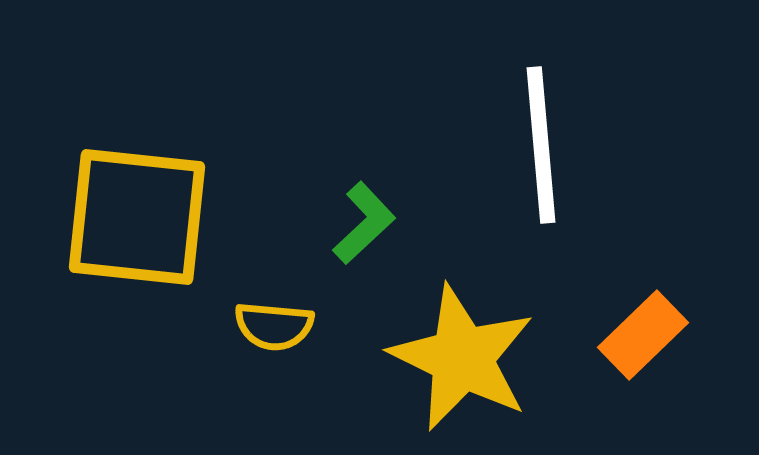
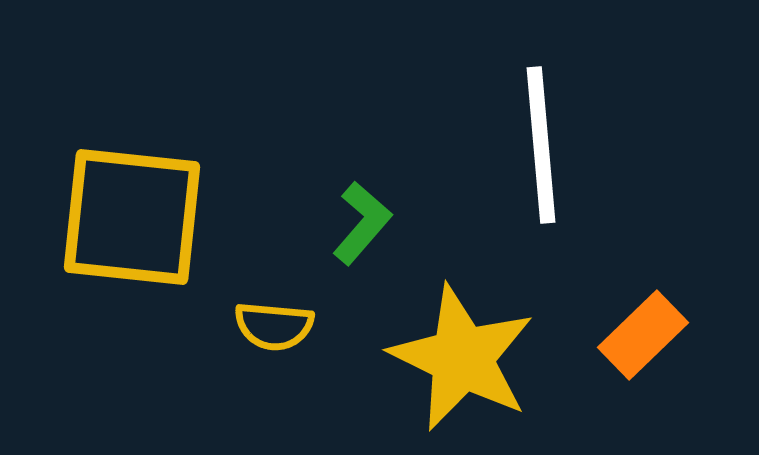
yellow square: moved 5 px left
green L-shape: moved 2 px left; rotated 6 degrees counterclockwise
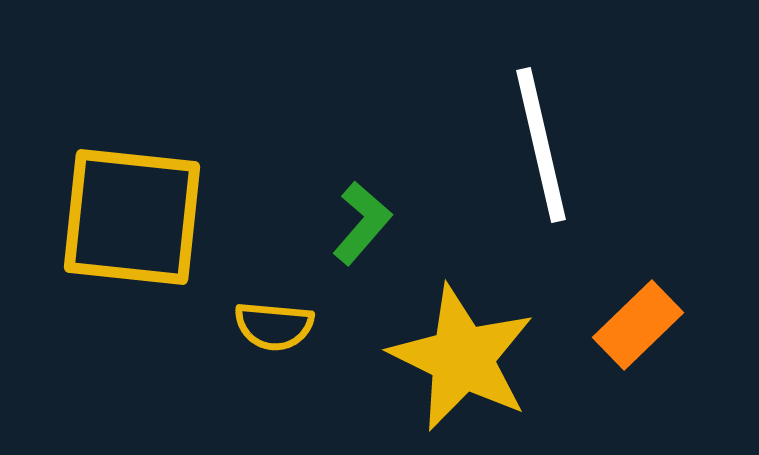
white line: rotated 8 degrees counterclockwise
orange rectangle: moved 5 px left, 10 px up
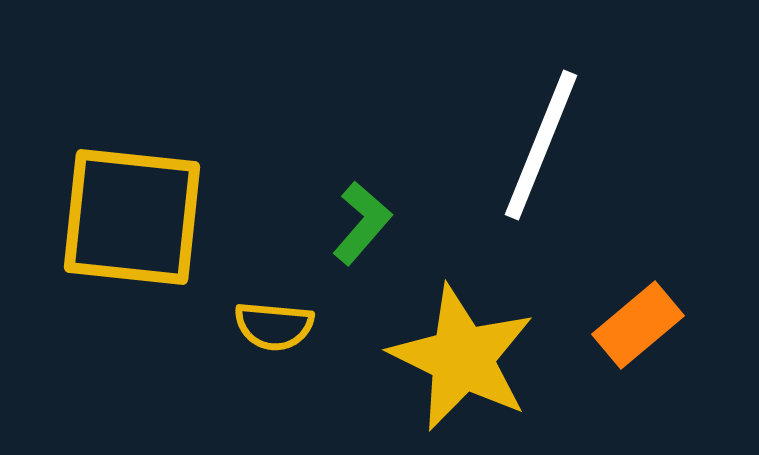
white line: rotated 35 degrees clockwise
orange rectangle: rotated 4 degrees clockwise
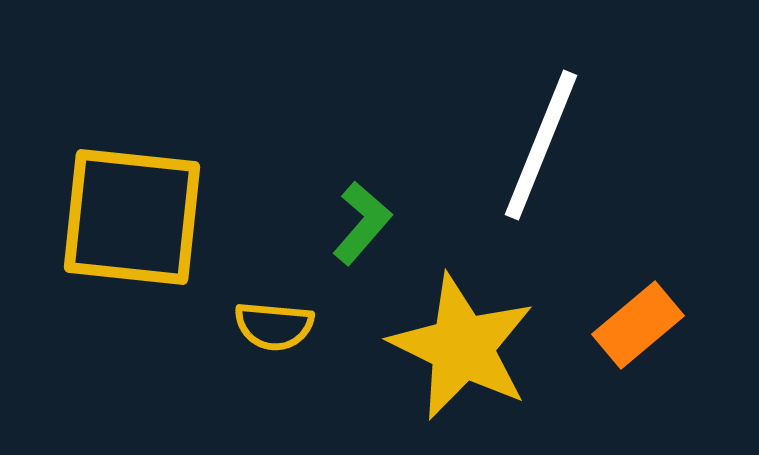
yellow star: moved 11 px up
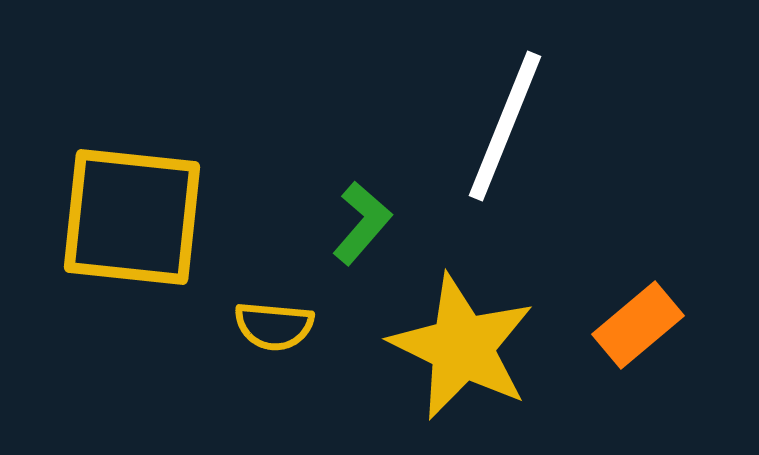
white line: moved 36 px left, 19 px up
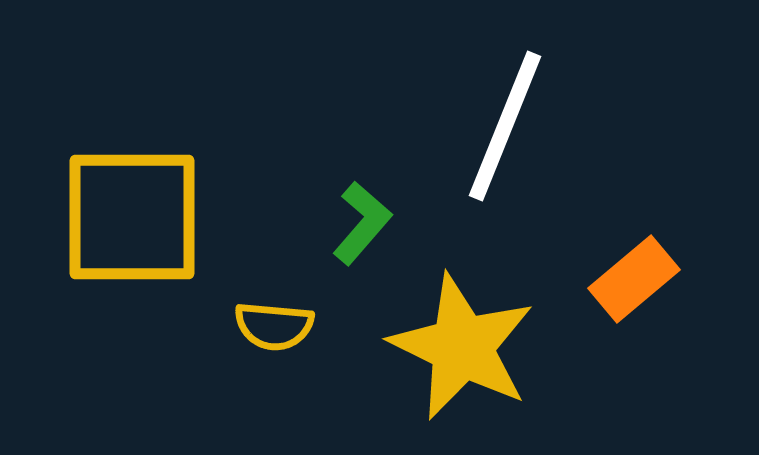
yellow square: rotated 6 degrees counterclockwise
orange rectangle: moved 4 px left, 46 px up
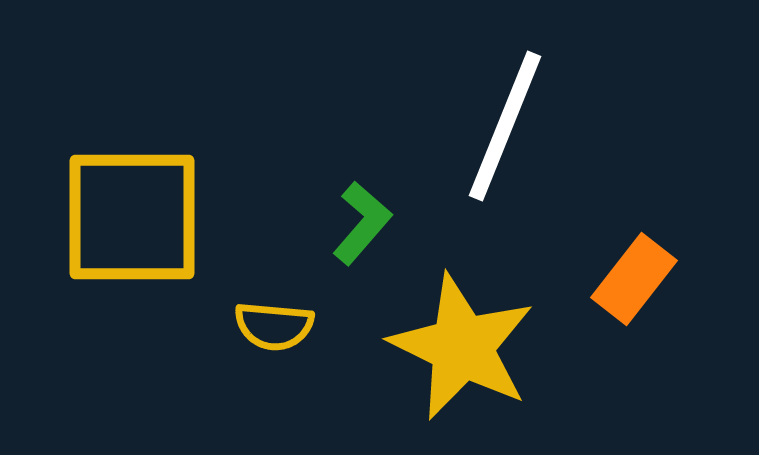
orange rectangle: rotated 12 degrees counterclockwise
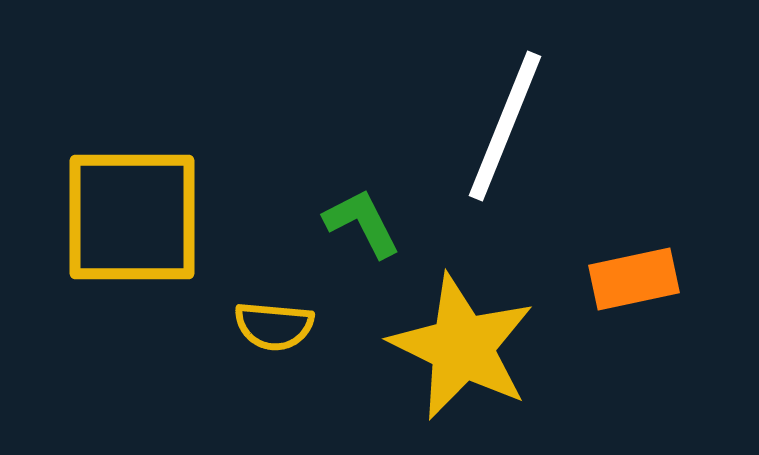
green L-shape: rotated 68 degrees counterclockwise
orange rectangle: rotated 40 degrees clockwise
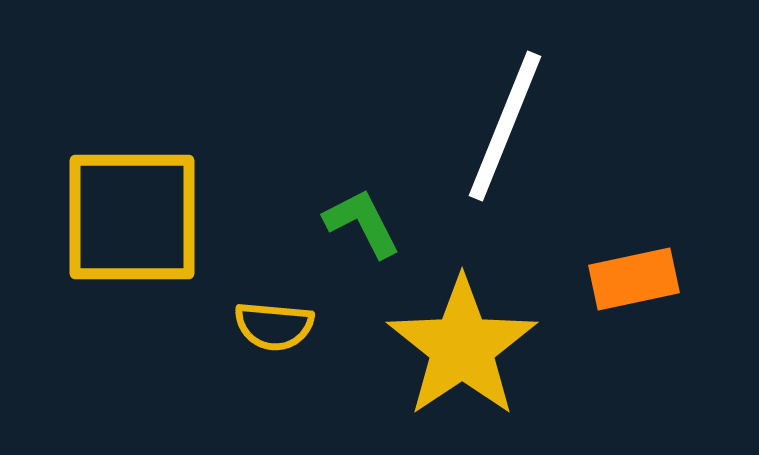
yellow star: rotated 12 degrees clockwise
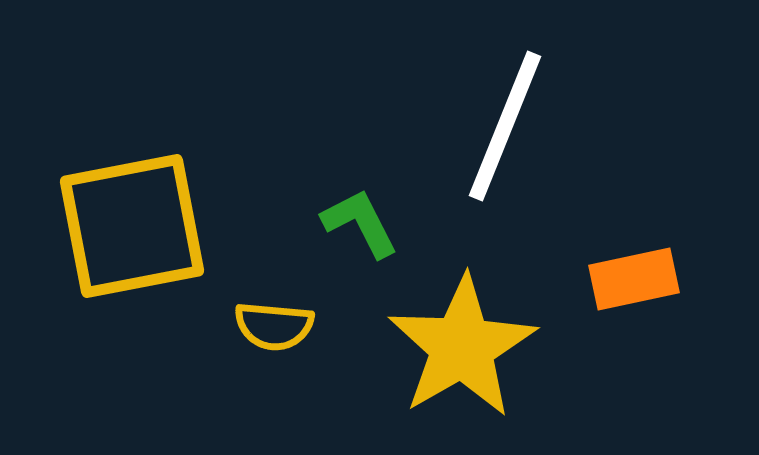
yellow square: moved 9 px down; rotated 11 degrees counterclockwise
green L-shape: moved 2 px left
yellow star: rotated 4 degrees clockwise
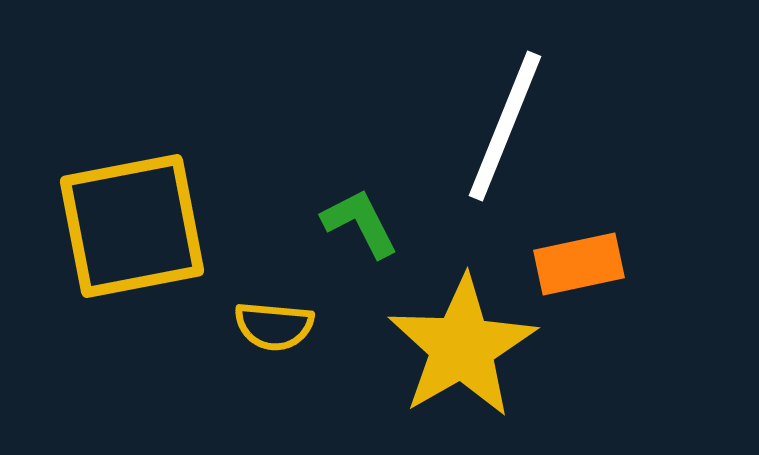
orange rectangle: moved 55 px left, 15 px up
